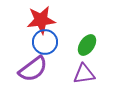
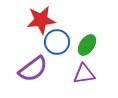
blue circle: moved 12 px right
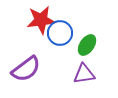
blue circle: moved 3 px right, 9 px up
purple semicircle: moved 7 px left
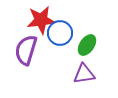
purple semicircle: moved 19 px up; rotated 144 degrees clockwise
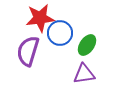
red star: moved 1 px left, 2 px up
purple semicircle: moved 2 px right, 1 px down
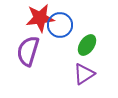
blue circle: moved 8 px up
purple triangle: rotated 25 degrees counterclockwise
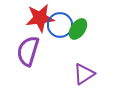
green ellipse: moved 9 px left, 16 px up
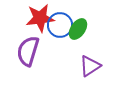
purple triangle: moved 6 px right, 8 px up
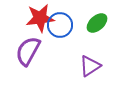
green ellipse: moved 19 px right, 6 px up; rotated 15 degrees clockwise
purple semicircle: rotated 12 degrees clockwise
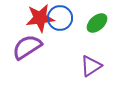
blue circle: moved 7 px up
purple semicircle: moved 1 px left, 4 px up; rotated 28 degrees clockwise
purple triangle: moved 1 px right
